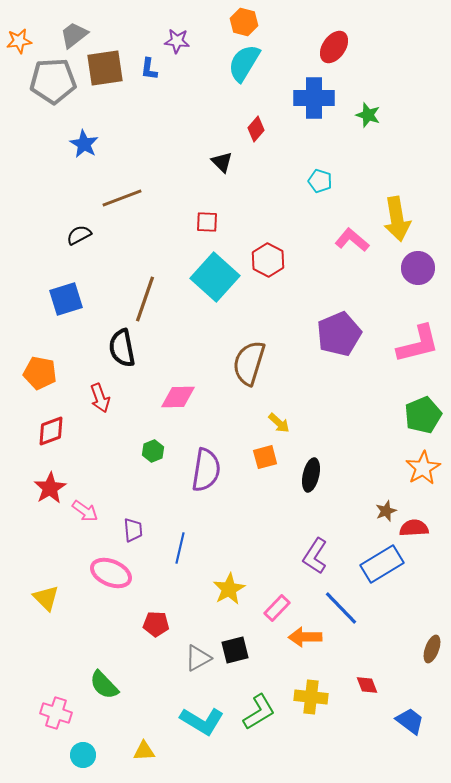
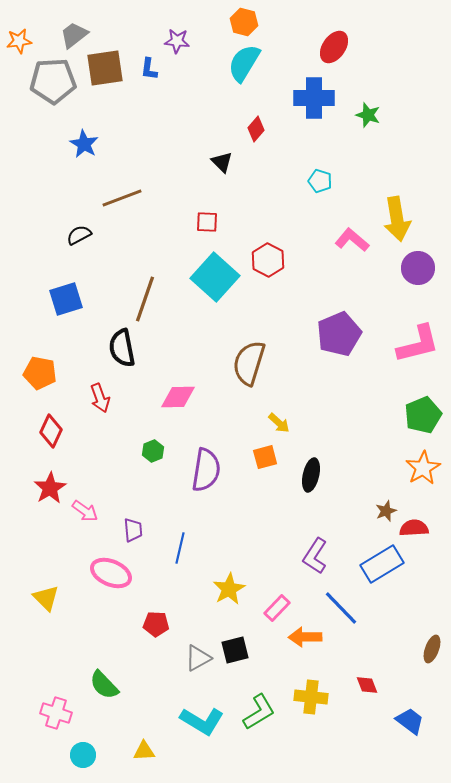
red diamond at (51, 431): rotated 44 degrees counterclockwise
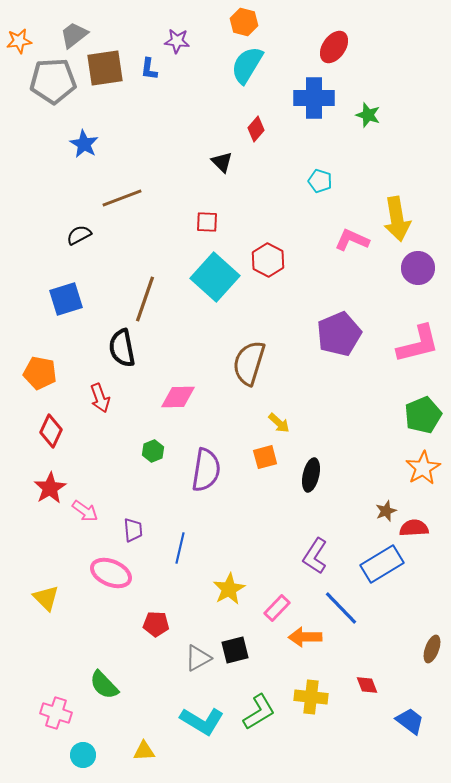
cyan semicircle at (244, 63): moved 3 px right, 2 px down
pink L-shape at (352, 240): rotated 16 degrees counterclockwise
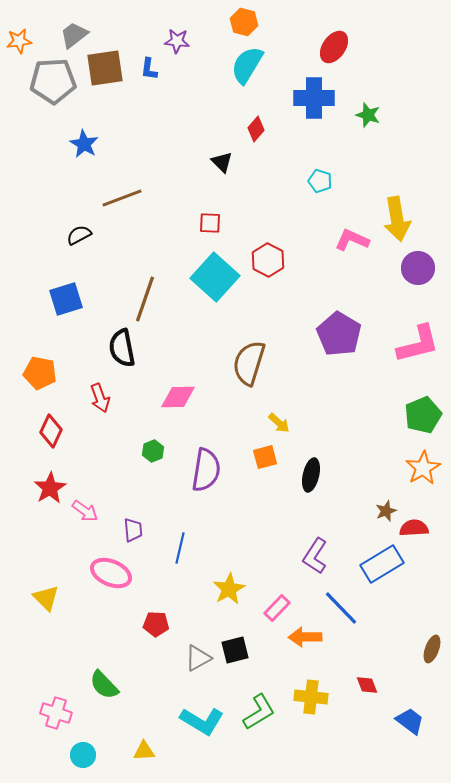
red square at (207, 222): moved 3 px right, 1 px down
purple pentagon at (339, 334): rotated 18 degrees counterclockwise
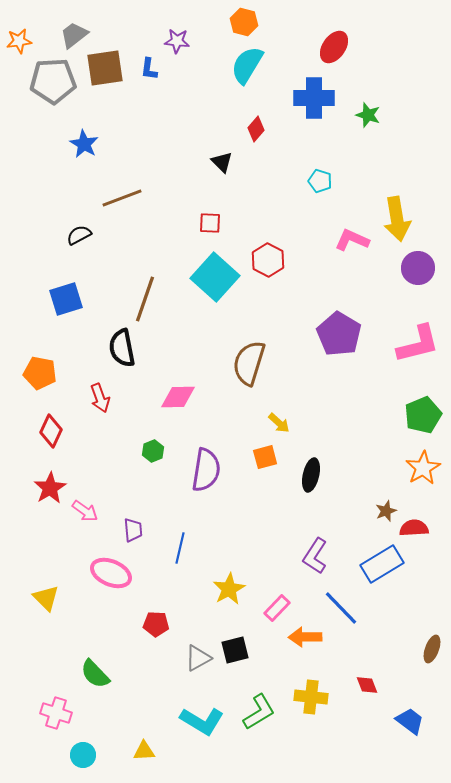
green semicircle at (104, 685): moved 9 px left, 11 px up
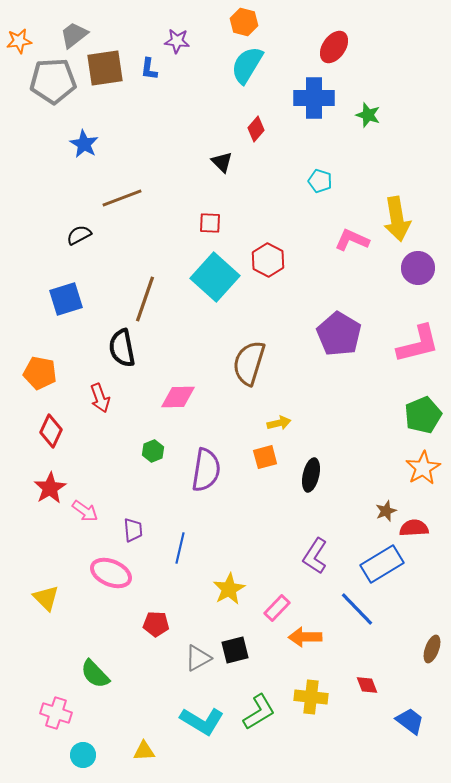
yellow arrow at (279, 423): rotated 55 degrees counterclockwise
blue line at (341, 608): moved 16 px right, 1 px down
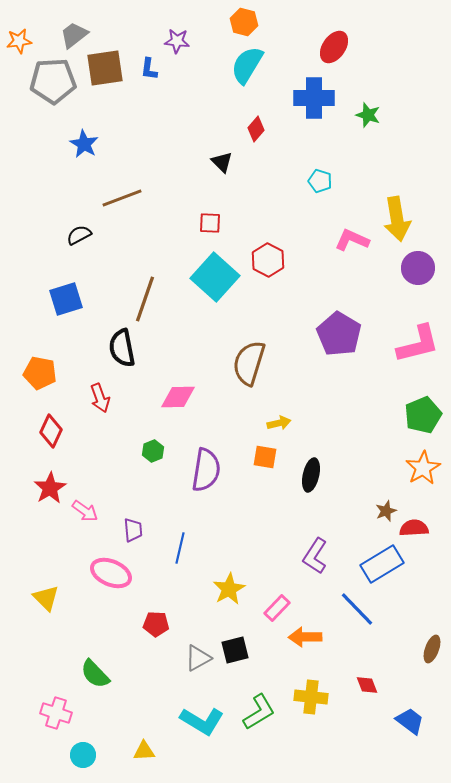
orange square at (265, 457): rotated 25 degrees clockwise
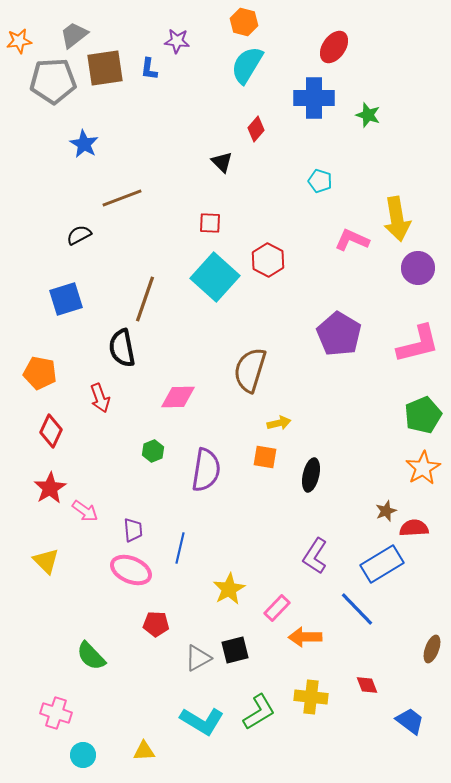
brown semicircle at (249, 363): moved 1 px right, 7 px down
pink ellipse at (111, 573): moved 20 px right, 3 px up
yellow triangle at (46, 598): moved 37 px up
green semicircle at (95, 674): moved 4 px left, 18 px up
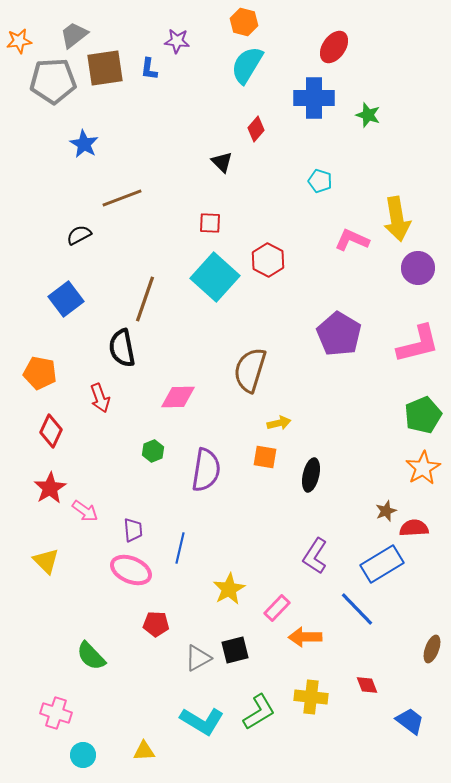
blue square at (66, 299): rotated 20 degrees counterclockwise
